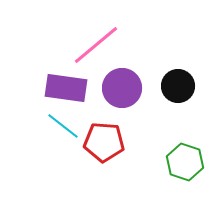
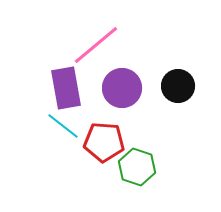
purple rectangle: rotated 72 degrees clockwise
green hexagon: moved 48 px left, 5 px down
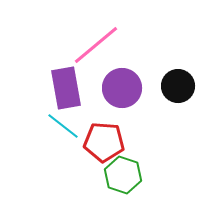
green hexagon: moved 14 px left, 8 px down
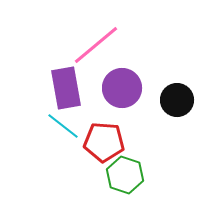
black circle: moved 1 px left, 14 px down
green hexagon: moved 2 px right
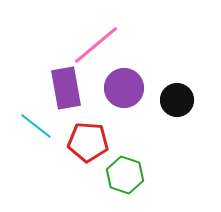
purple circle: moved 2 px right
cyan line: moved 27 px left
red pentagon: moved 16 px left
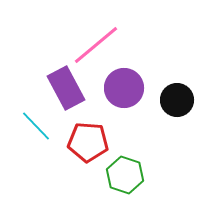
purple rectangle: rotated 18 degrees counterclockwise
cyan line: rotated 8 degrees clockwise
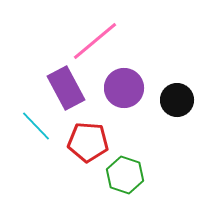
pink line: moved 1 px left, 4 px up
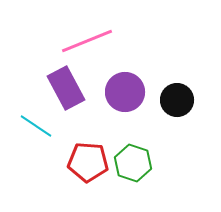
pink line: moved 8 px left; rotated 18 degrees clockwise
purple circle: moved 1 px right, 4 px down
cyan line: rotated 12 degrees counterclockwise
red pentagon: moved 20 px down
green hexagon: moved 8 px right, 12 px up
